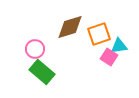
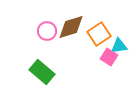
brown diamond: moved 1 px right
orange square: rotated 15 degrees counterclockwise
pink circle: moved 12 px right, 18 px up
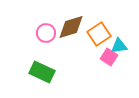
pink circle: moved 1 px left, 2 px down
green rectangle: rotated 15 degrees counterclockwise
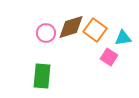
orange square: moved 4 px left, 4 px up; rotated 20 degrees counterclockwise
cyan triangle: moved 4 px right, 8 px up
green rectangle: moved 4 px down; rotated 70 degrees clockwise
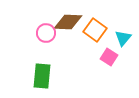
brown diamond: moved 3 px left, 5 px up; rotated 20 degrees clockwise
cyan triangle: rotated 42 degrees counterclockwise
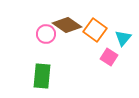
brown diamond: moved 1 px left, 3 px down; rotated 32 degrees clockwise
pink circle: moved 1 px down
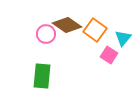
pink square: moved 2 px up
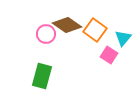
green rectangle: rotated 10 degrees clockwise
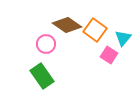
pink circle: moved 10 px down
green rectangle: rotated 50 degrees counterclockwise
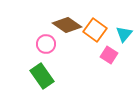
cyan triangle: moved 1 px right, 4 px up
